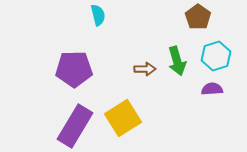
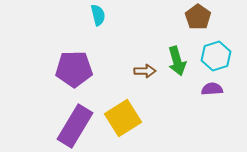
brown arrow: moved 2 px down
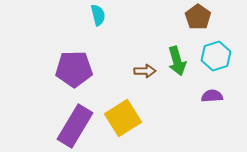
purple semicircle: moved 7 px down
